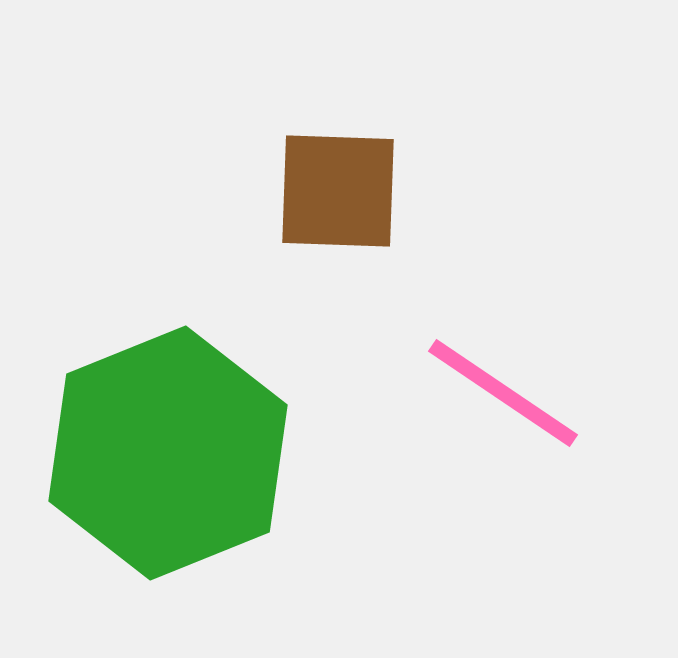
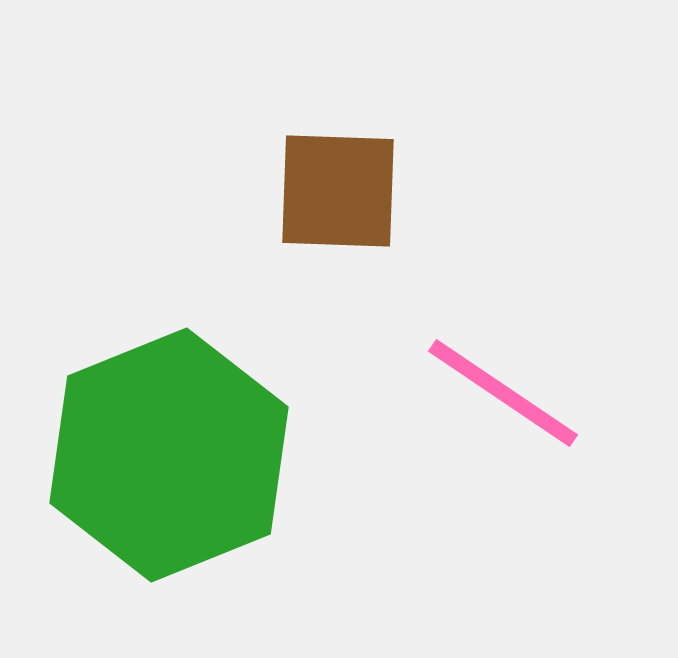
green hexagon: moved 1 px right, 2 px down
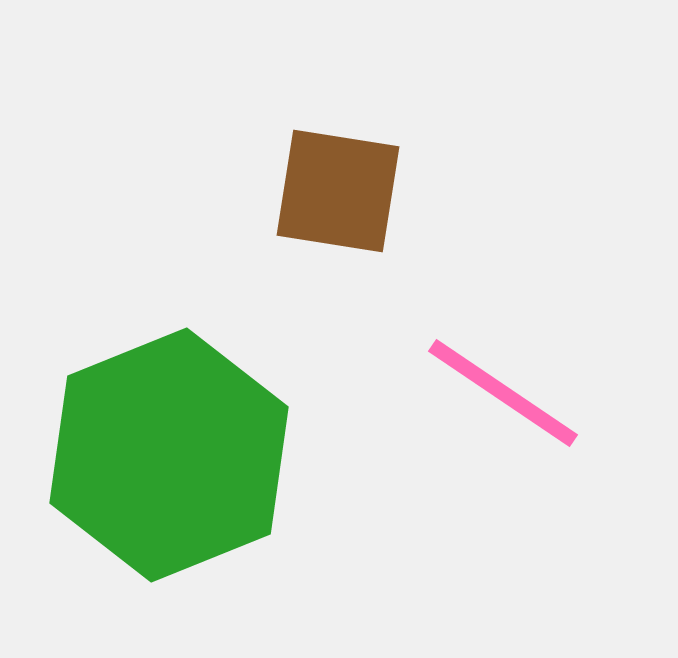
brown square: rotated 7 degrees clockwise
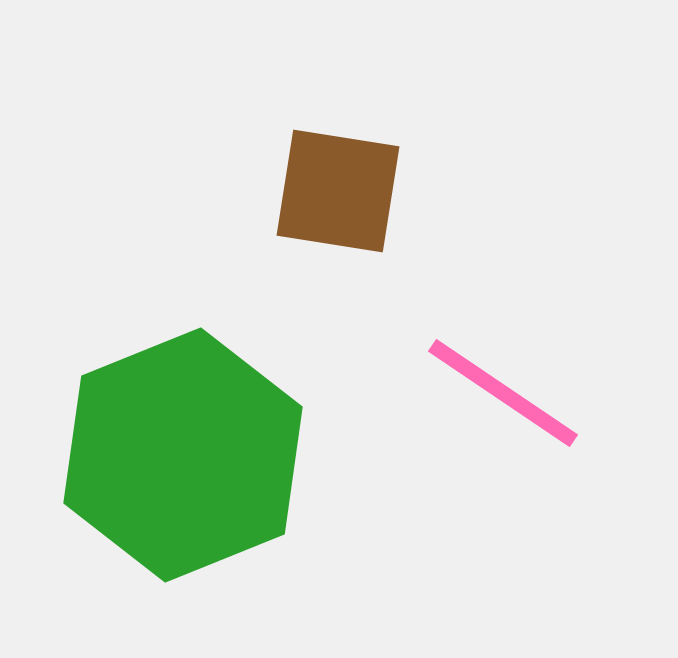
green hexagon: moved 14 px right
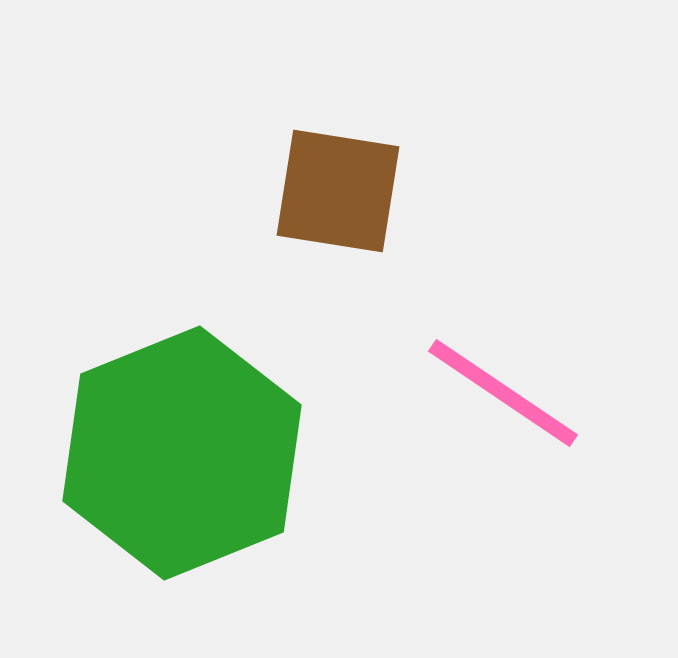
green hexagon: moved 1 px left, 2 px up
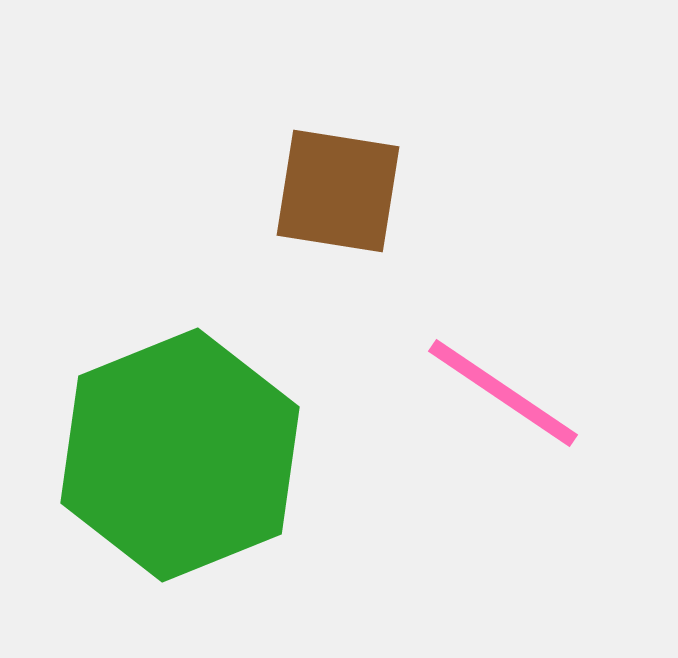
green hexagon: moved 2 px left, 2 px down
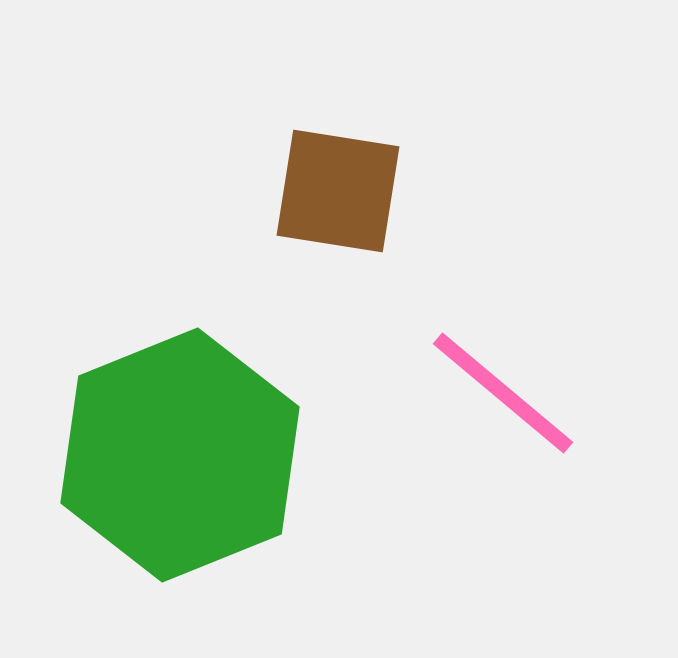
pink line: rotated 6 degrees clockwise
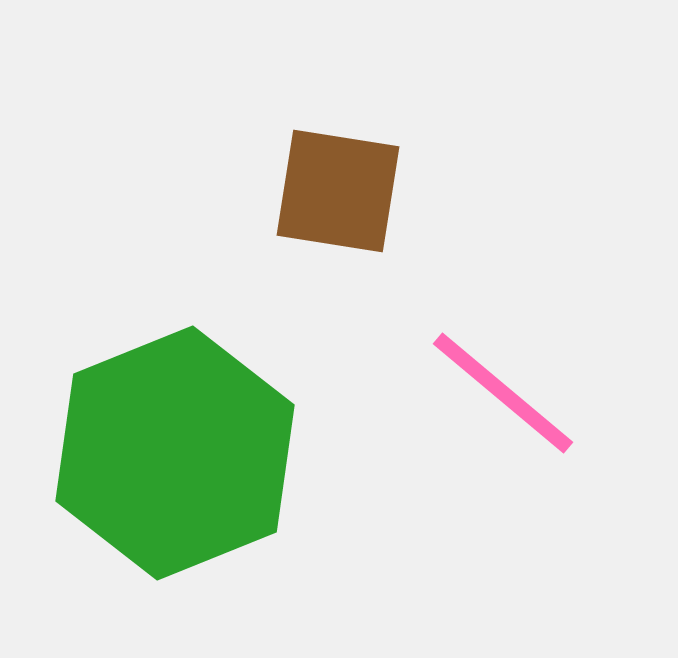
green hexagon: moved 5 px left, 2 px up
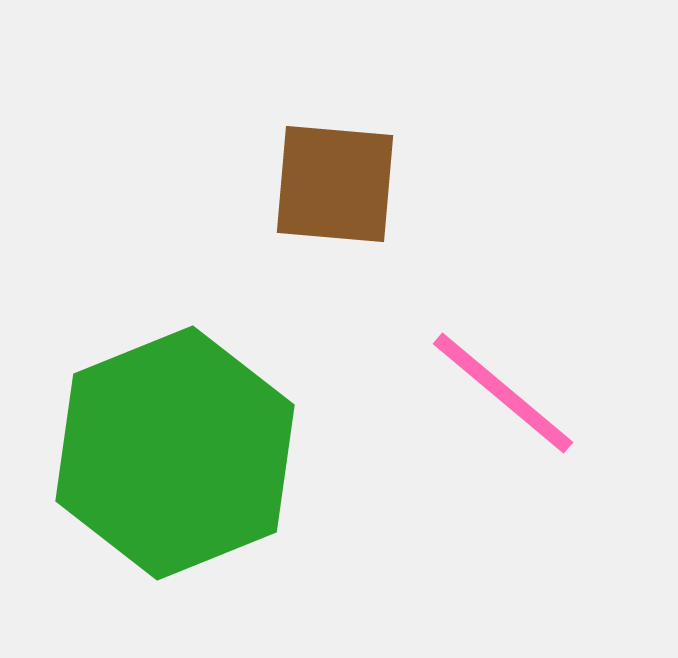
brown square: moved 3 px left, 7 px up; rotated 4 degrees counterclockwise
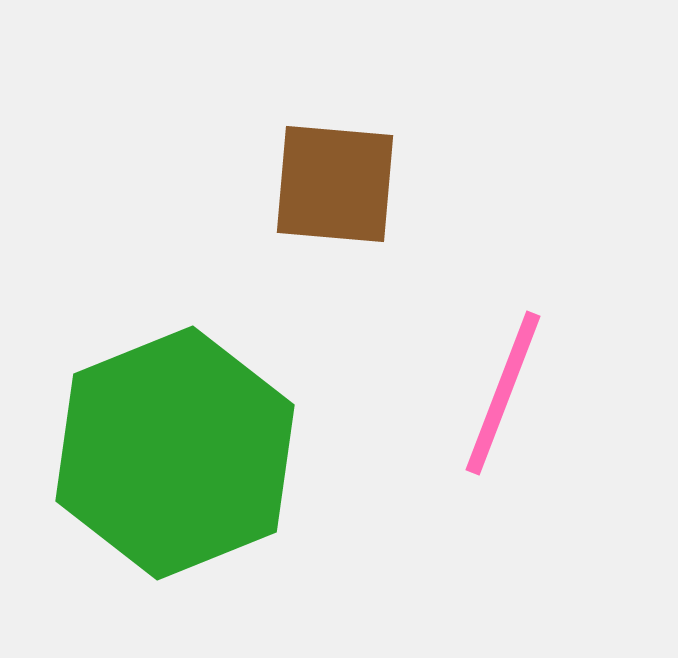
pink line: rotated 71 degrees clockwise
